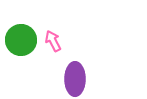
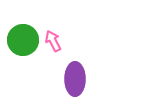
green circle: moved 2 px right
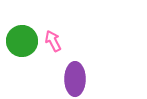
green circle: moved 1 px left, 1 px down
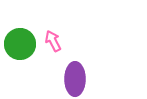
green circle: moved 2 px left, 3 px down
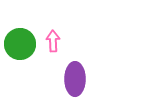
pink arrow: rotated 25 degrees clockwise
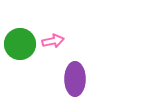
pink arrow: rotated 80 degrees clockwise
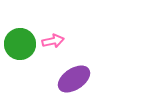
purple ellipse: moved 1 px left; rotated 56 degrees clockwise
